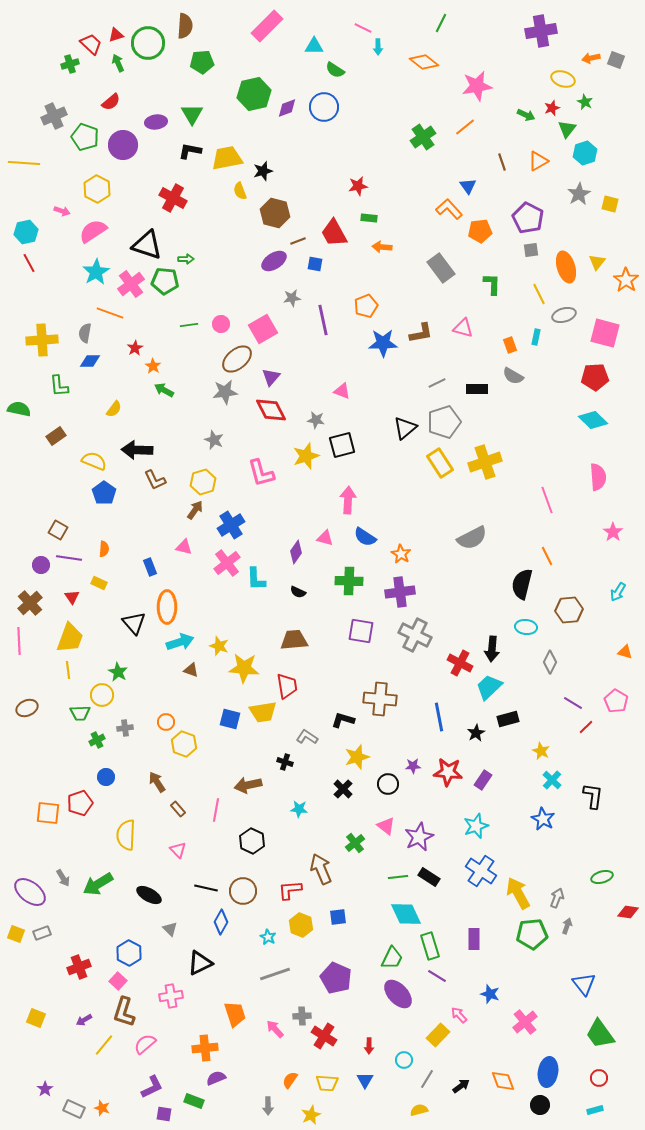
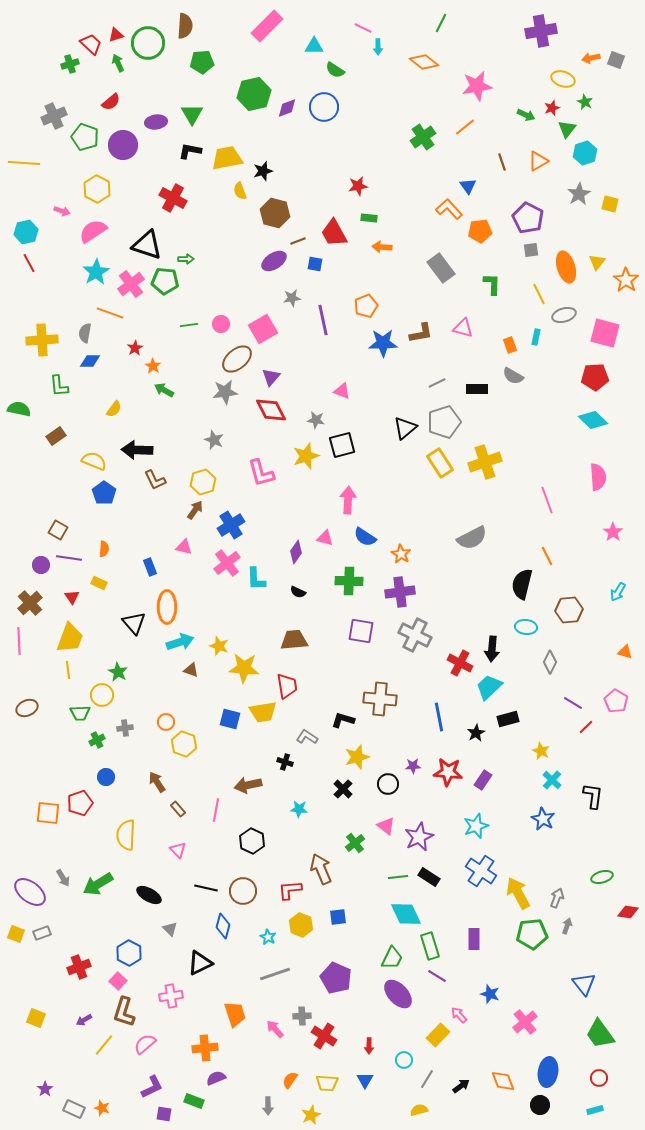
blue diamond at (221, 922): moved 2 px right, 4 px down; rotated 15 degrees counterclockwise
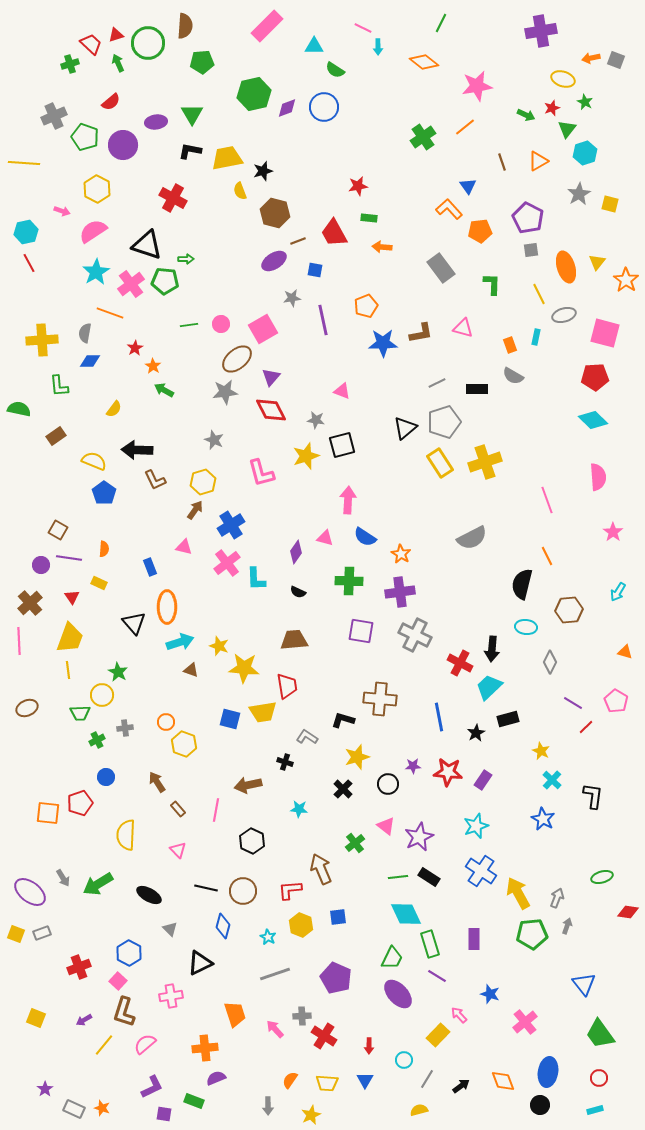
blue square at (315, 264): moved 6 px down
green rectangle at (430, 946): moved 2 px up
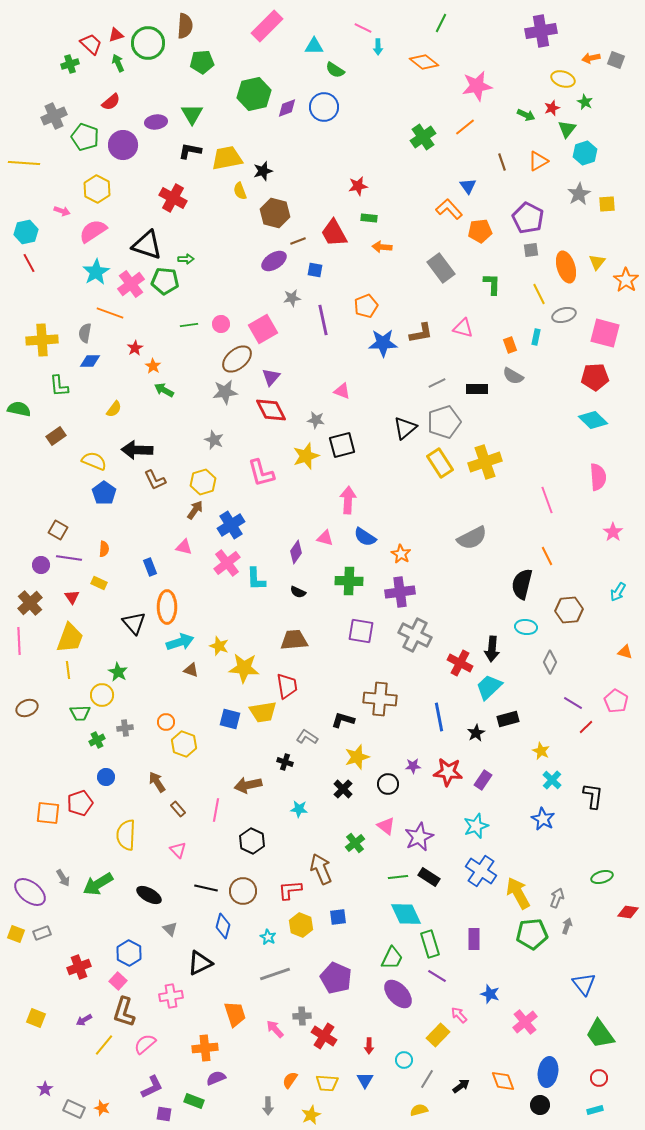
yellow square at (610, 204): moved 3 px left; rotated 18 degrees counterclockwise
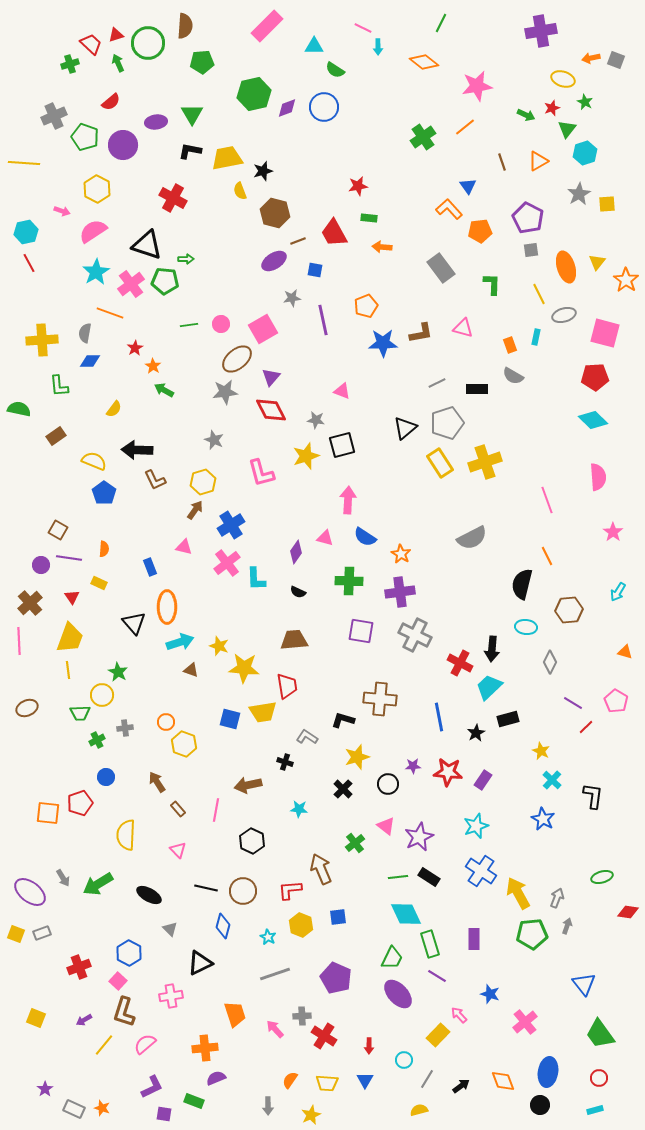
gray pentagon at (444, 422): moved 3 px right, 1 px down
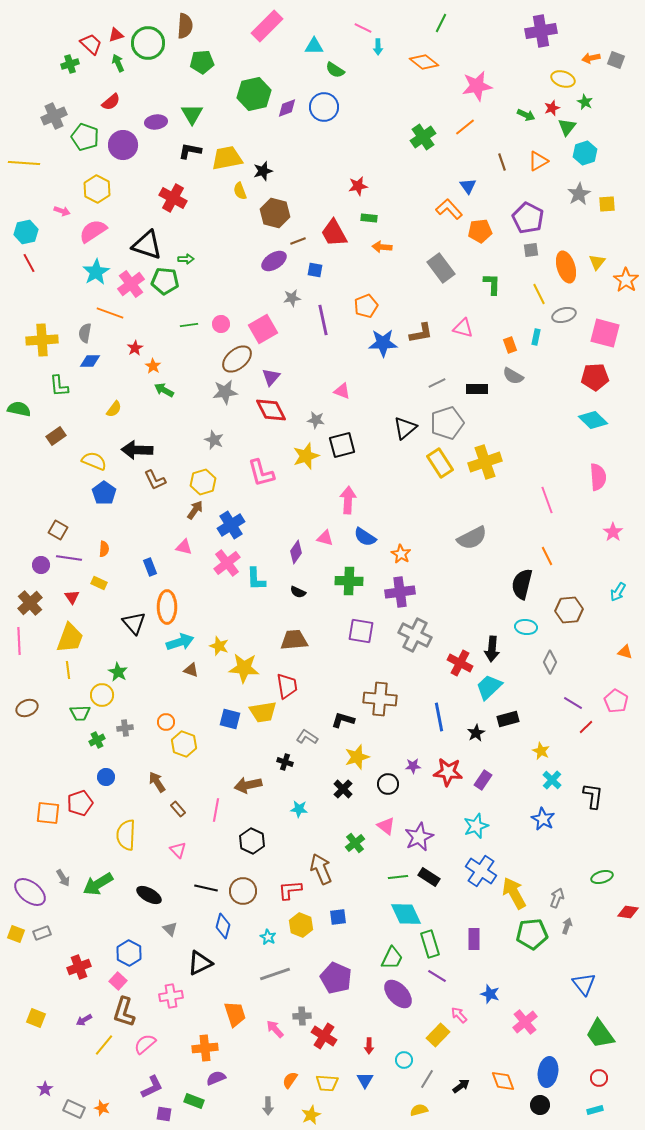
green triangle at (567, 129): moved 2 px up
yellow arrow at (518, 893): moved 4 px left
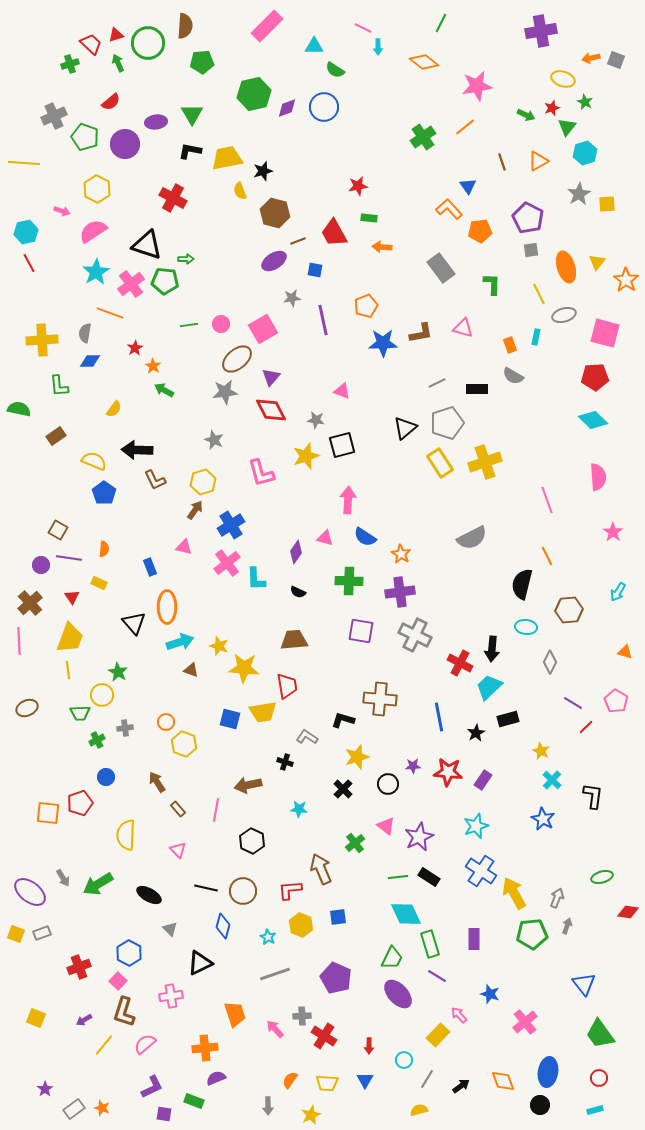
purple circle at (123, 145): moved 2 px right, 1 px up
gray rectangle at (74, 1109): rotated 60 degrees counterclockwise
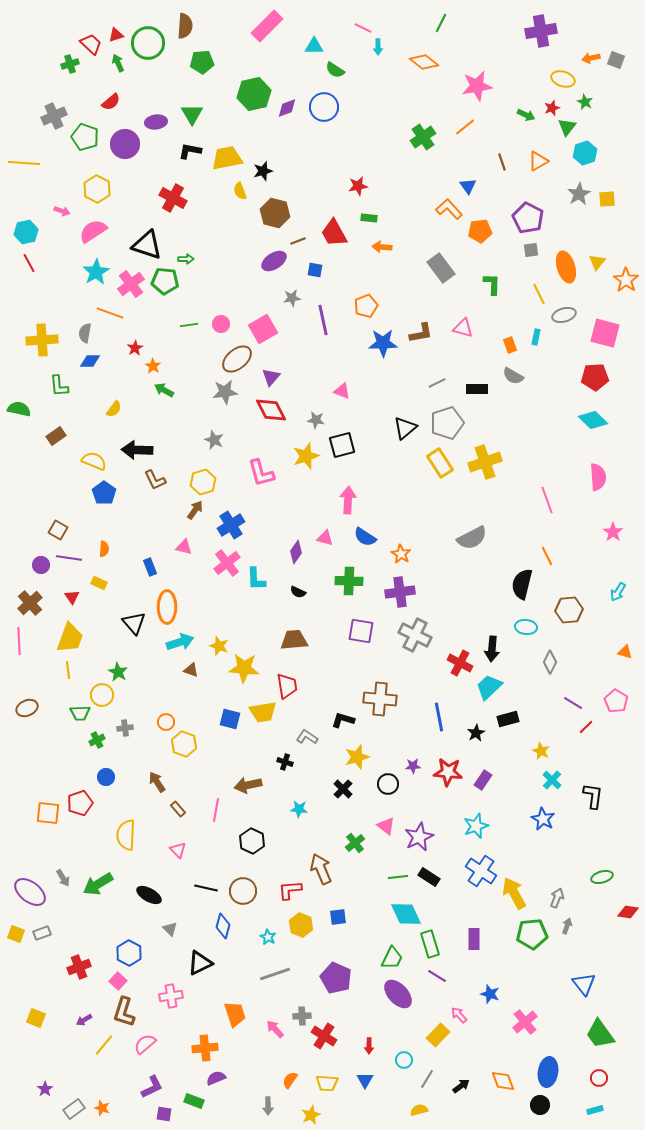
yellow square at (607, 204): moved 5 px up
